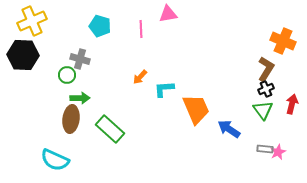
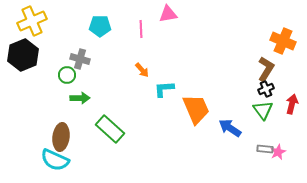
cyan pentagon: rotated 15 degrees counterclockwise
black hexagon: rotated 24 degrees counterclockwise
orange arrow: moved 2 px right, 7 px up; rotated 84 degrees counterclockwise
brown ellipse: moved 10 px left, 18 px down
blue arrow: moved 1 px right, 1 px up
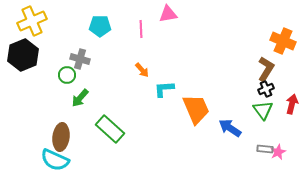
green arrow: rotated 132 degrees clockwise
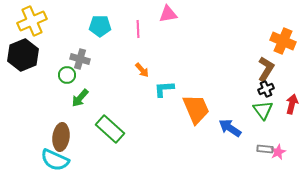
pink line: moved 3 px left
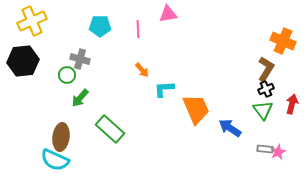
black hexagon: moved 6 px down; rotated 16 degrees clockwise
